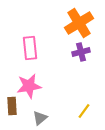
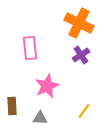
orange cross: rotated 32 degrees counterclockwise
purple cross: moved 3 px down; rotated 18 degrees counterclockwise
pink star: moved 18 px right; rotated 15 degrees counterclockwise
gray triangle: rotated 42 degrees clockwise
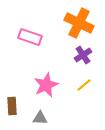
pink rectangle: moved 11 px up; rotated 65 degrees counterclockwise
purple cross: moved 2 px right
pink star: moved 1 px left, 1 px up
yellow line: moved 26 px up; rotated 14 degrees clockwise
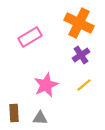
pink rectangle: rotated 50 degrees counterclockwise
purple cross: moved 2 px left
brown rectangle: moved 2 px right, 7 px down
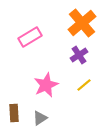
orange cross: moved 3 px right; rotated 24 degrees clockwise
purple cross: moved 2 px left
gray triangle: rotated 35 degrees counterclockwise
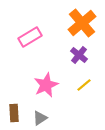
purple cross: rotated 18 degrees counterclockwise
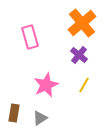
pink rectangle: rotated 75 degrees counterclockwise
yellow line: rotated 21 degrees counterclockwise
brown rectangle: rotated 12 degrees clockwise
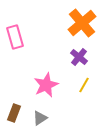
pink rectangle: moved 15 px left
purple cross: moved 2 px down
brown rectangle: rotated 12 degrees clockwise
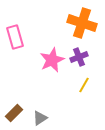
orange cross: rotated 32 degrees counterclockwise
purple cross: rotated 30 degrees clockwise
pink star: moved 6 px right, 25 px up
brown rectangle: rotated 24 degrees clockwise
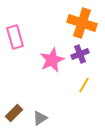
purple cross: moved 1 px right, 3 px up
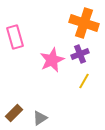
orange cross: moved 2 px right
yellow line: moved 4 px up
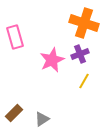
gray triangle: moved 2 px right, 1 px down
